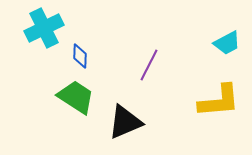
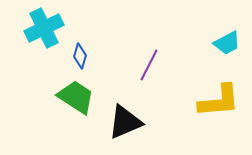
blue diamond: rotated 15 degrees clockwise
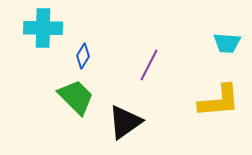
cyan cross: moved 1 px left; rotated 27 degrees clockwise
cyan trapezoid: rotated 32 degrees clockwise
blue diamond: moved 3 px right; rotated 15 degrees clockwise
green trapezoid: rotated 12 degrees clockwise
black triangle: rotated 12 degrees counterclockwise
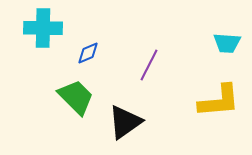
blue diamond: moved 5 px right, 3 px up; rotated 35 degrees clockwise
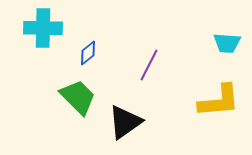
blue diamond: rotated 15 degrees counterclockwise
green trapezoid: moved 2 px right
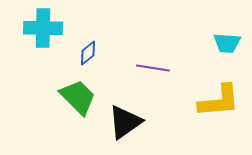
purple line: moved 4 px right, 3 px down; rotated 72 degrees clockwise
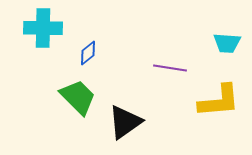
purple line: moved 17 px right
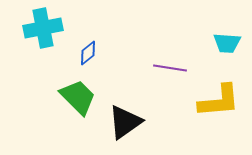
cyan cross: rotated 12 degrees counterclockwise
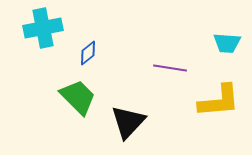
black triangle: moved 3 px right; rotated 12 degrees counterclockwise
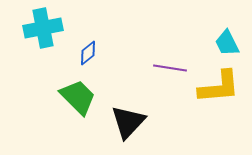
cyan trapezoid: rotated 60 degrees clockwise
yellow L-shape: moved 14 px up
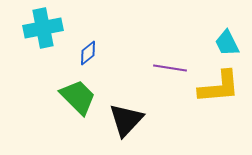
black triangle: moved 2 px left, 2 px up
